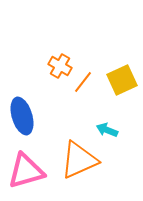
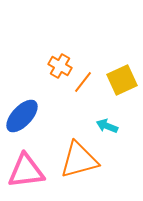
blue ellipse: rotated 60 degrees clockwise
cyan arrow: moved 4 px up
orange triangle: rotated 9 degrees clockwise
pink triangle: rotated 9 degrees clockwise
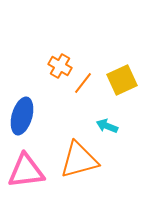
orange line: moved 1 px down
blue ellipse: rotated 27 degrees counterclockwise
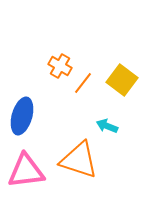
yellow square: rotated 28 degrees counterclockwise
orange triangle: rotated 33 degrees clockwise
